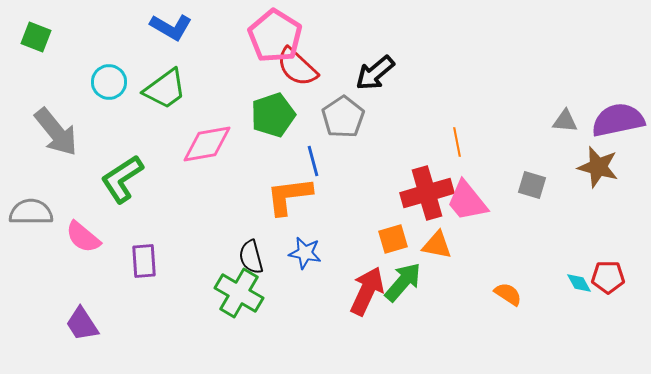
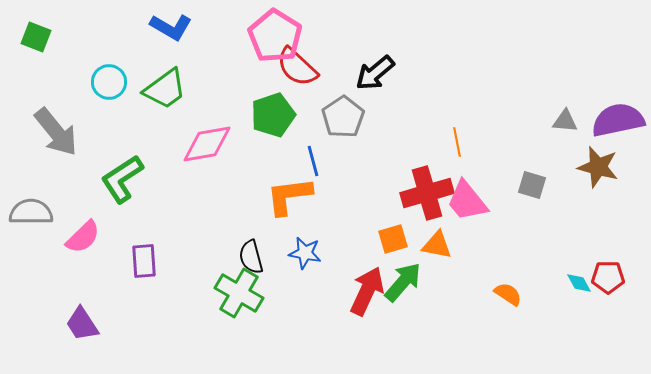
pink semicircle: rotated 84 degrees counterclockwise
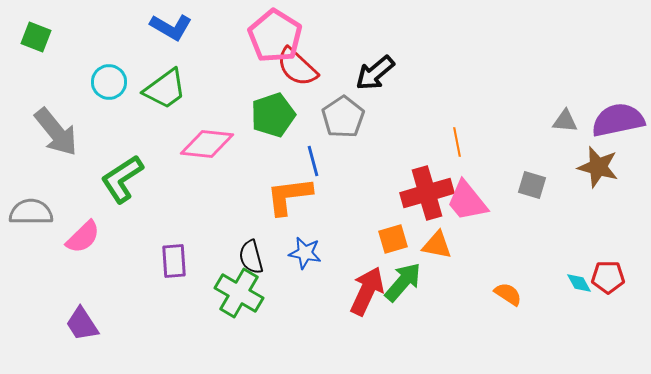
pink diamond: rotated 16 degrees clockwise
purple rectangle: moved 30 px right
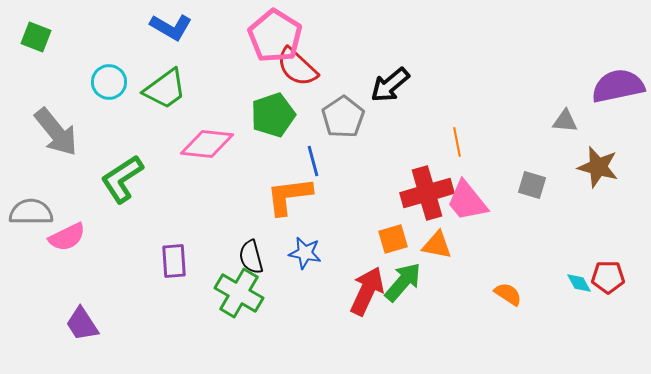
black arrow: moved 15 px right, 12 px down
purple semicircle: moved 34 px up
pink semicircle: moved 16 px left; rotated 18 degrees clockwise
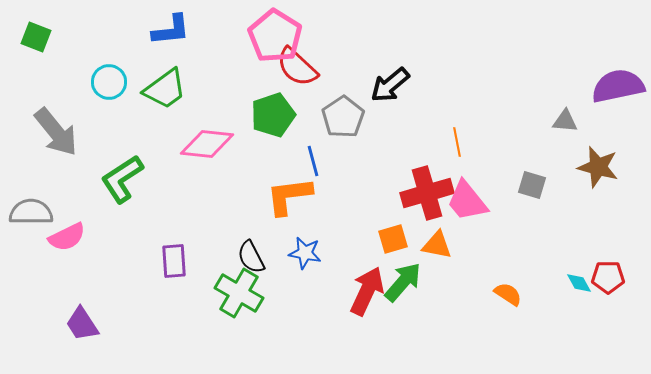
blue L-shape: moved 3 px down; rotated 36 degrees counterclockwise
black semicircle: rotated 12 degrees counterclockwise
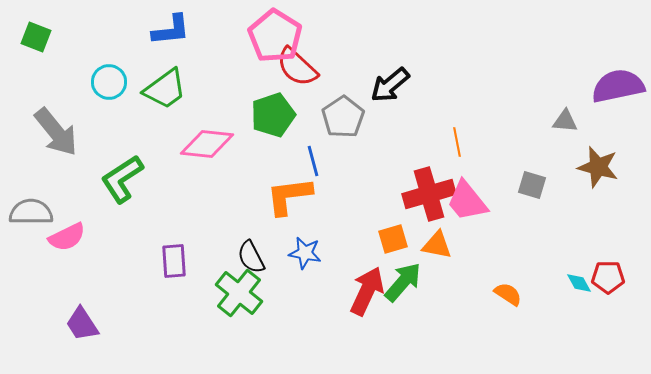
red cross: moved 2 px right, 1 px down
green cross: rotated 9 degrees clockwise
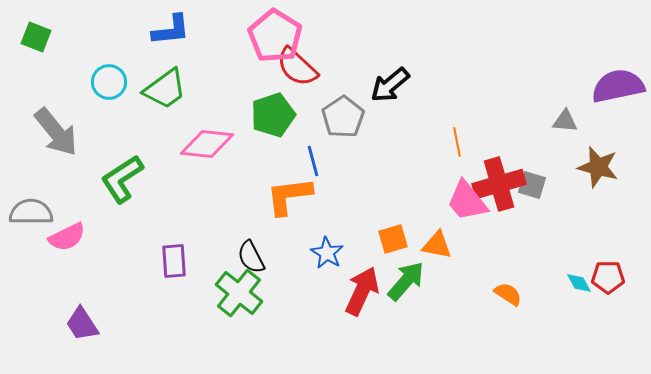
red cross: moved 70 px right, 10 px up
blue star: moved 22 px right; rotated 20 degrees clockwise
green arrow: moved 3 px right, 1 px up
red arrow: moved 5 px left
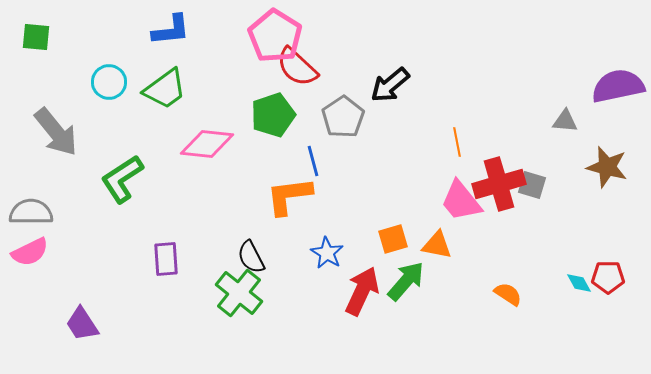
green square: rotated 16 degrees counterclockwise
brown star: moved 9 px right
pink trapezoid: moved 6 px left
pink semicircle: moved 37 px left, 15 px down
purple rectangle: moved 8 px left, 2 px up
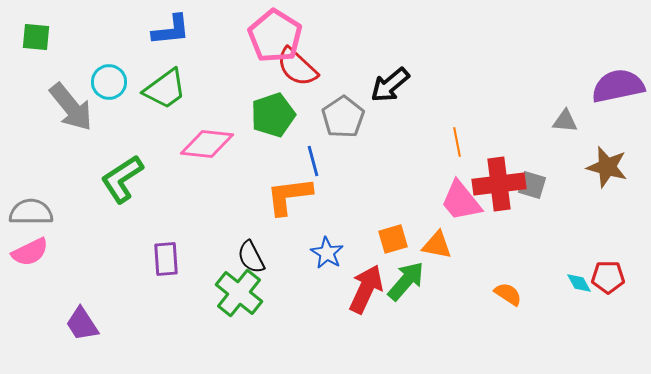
gray arrow: moved 15 px right, 25 px up
red cross: rotated 9 degrees clockwise
red arrow: moved 4 px right, 2 px up
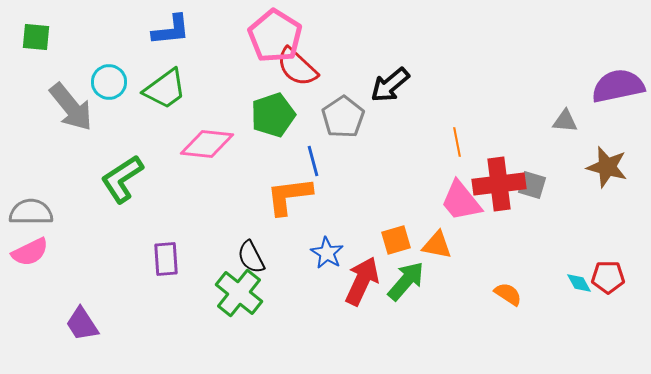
orange square: moved 3 px right, 1 px down
red arrow: moved 4 px left, 8 px up
